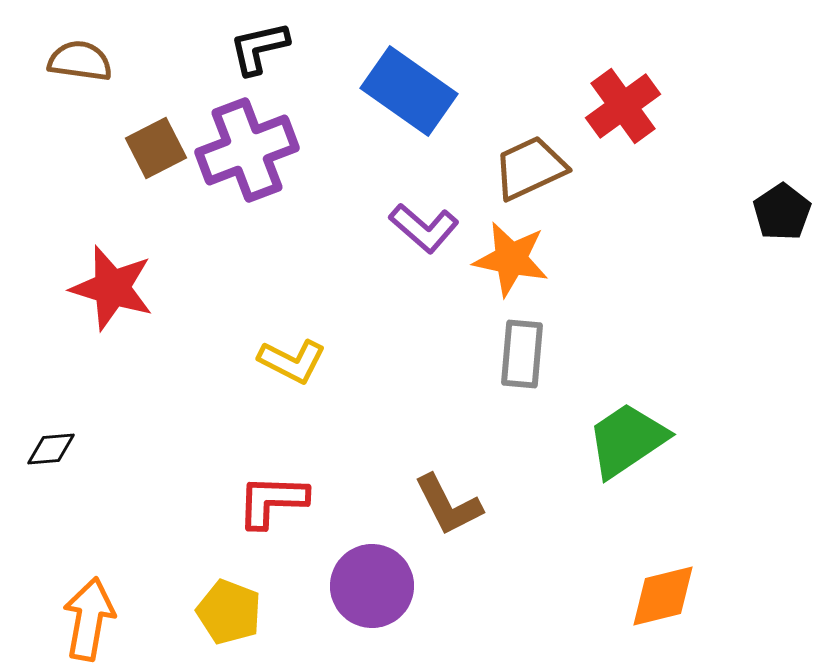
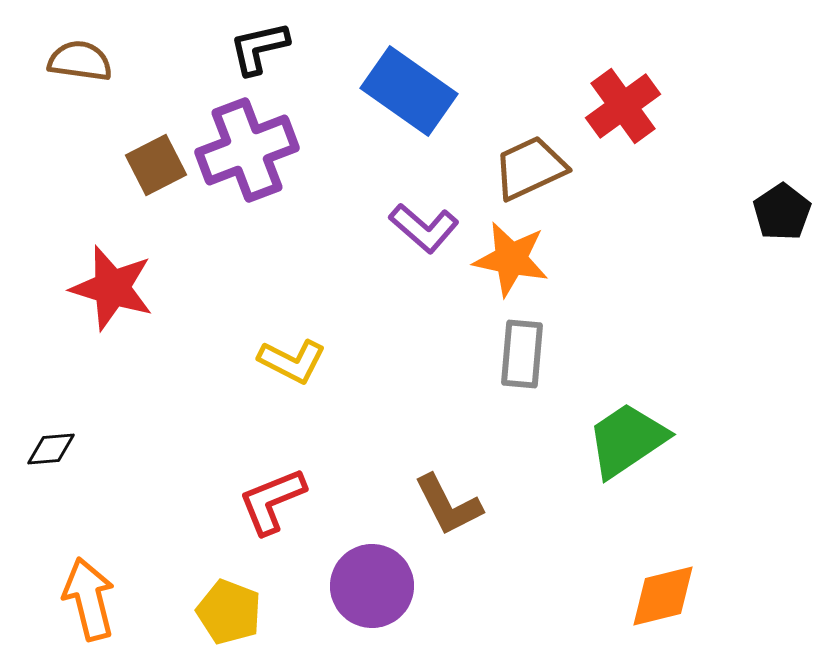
brown square: moved 17 px down
red L-shape: rotated 24 degrees counterclockwise
orange arrow: moved 20 px up; rotated 24 degrees counterclockwise
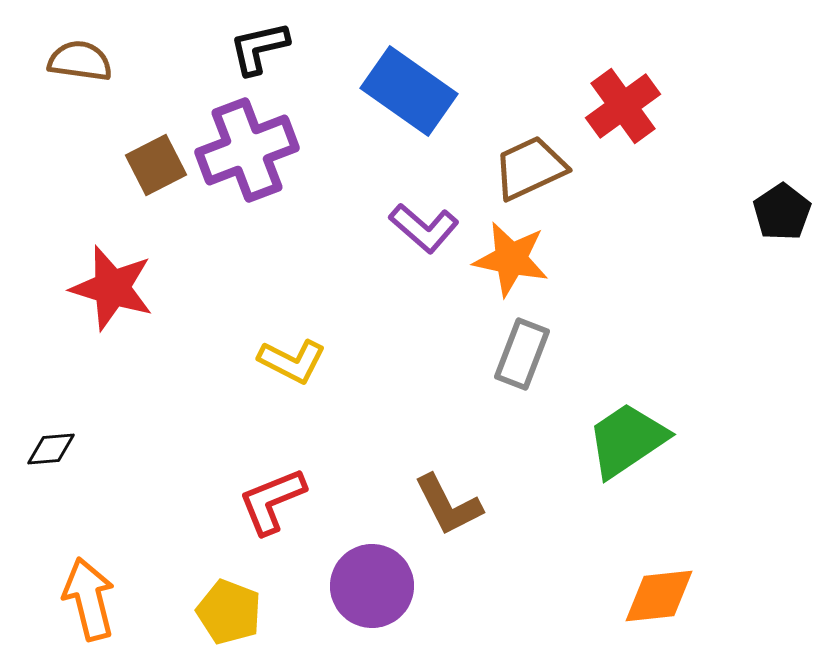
gray rectangle: rotated 16 degrees clockwise
orange diamond: moved 4 px left; rotated 8 degrees clockwise
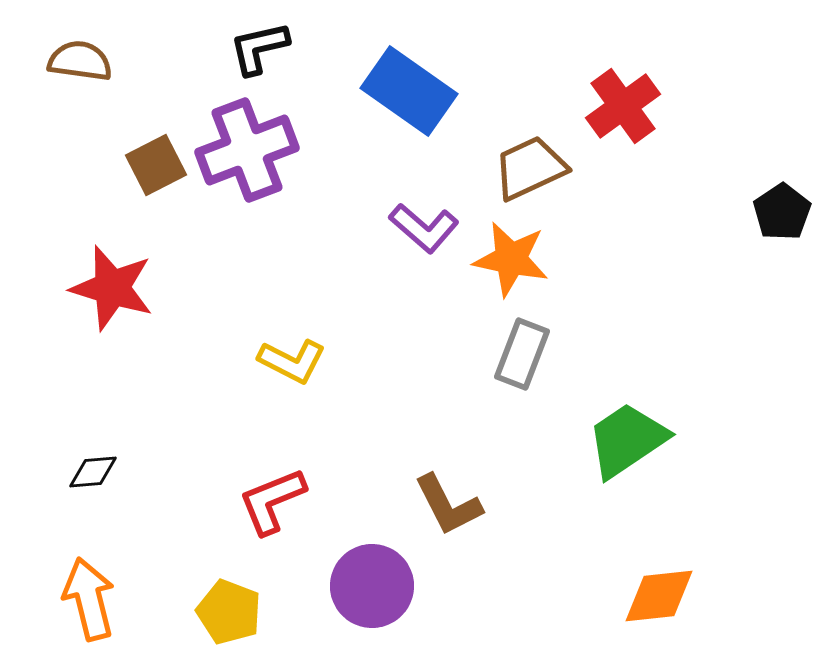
black diamond: moved 42 px right, 23 px down
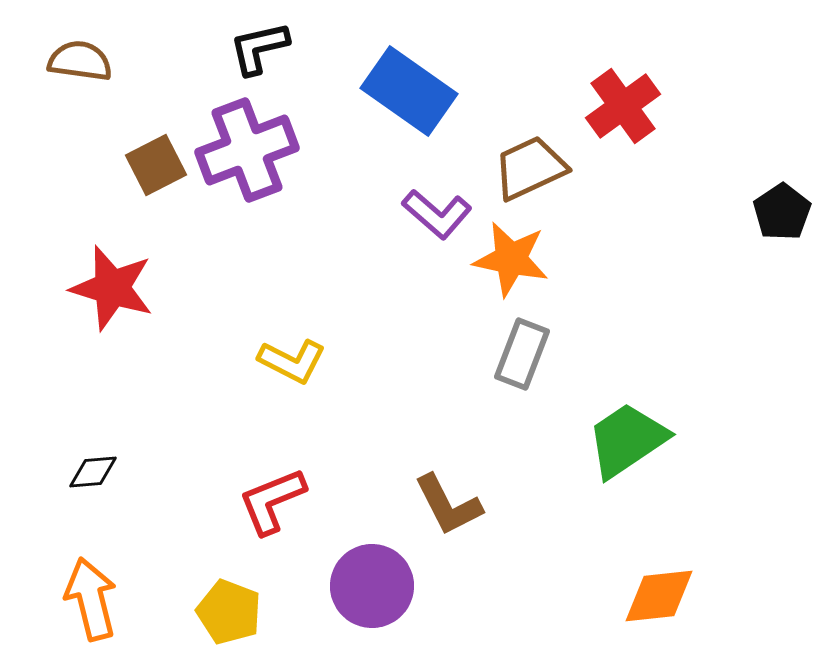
purple L-shape: moved 13 px right, 14 px up
orange arrow: moved 2 px right
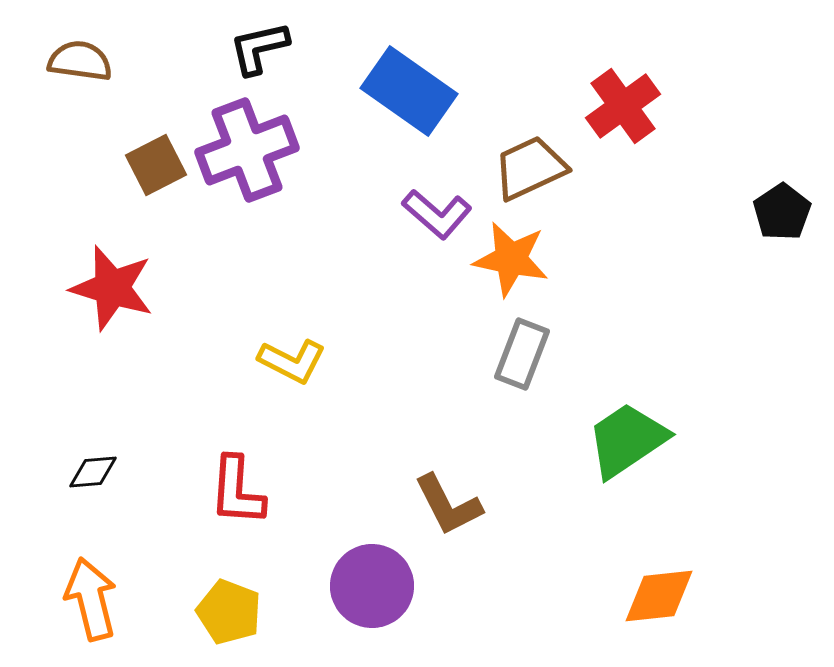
red L-shape: moved 35 px left, 10 px up; rotated 64 degrees counterclockwise
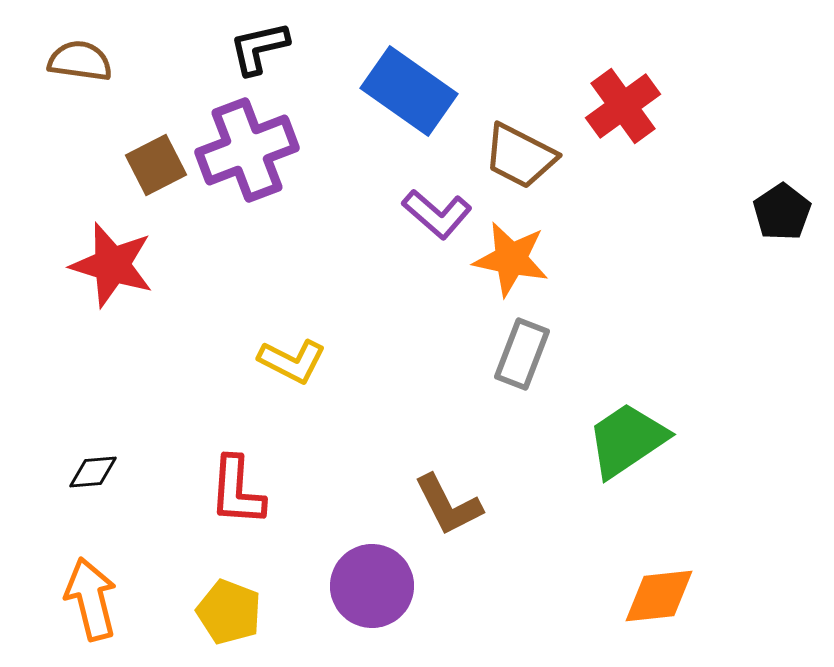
brown trapezoid: moved 10 px left, 12 px up; rotated 128 degrees counterclockwise
red star: moved 23 px up
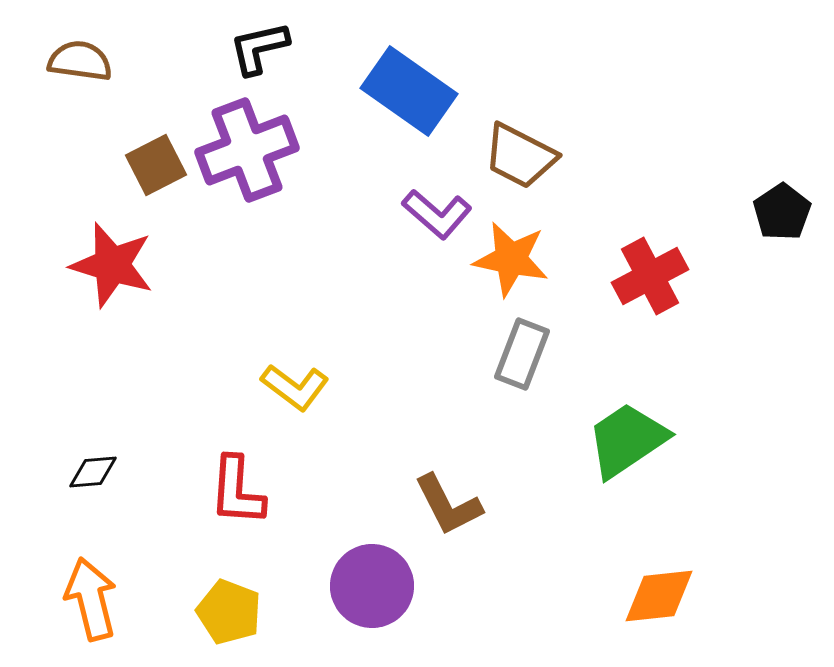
red cross: moved 27 px right, 170 px down; rotated 8 degrees clockwise
yellow L-shape: moved 3 px right, 26 px down; rotated 10 degrees clockwise
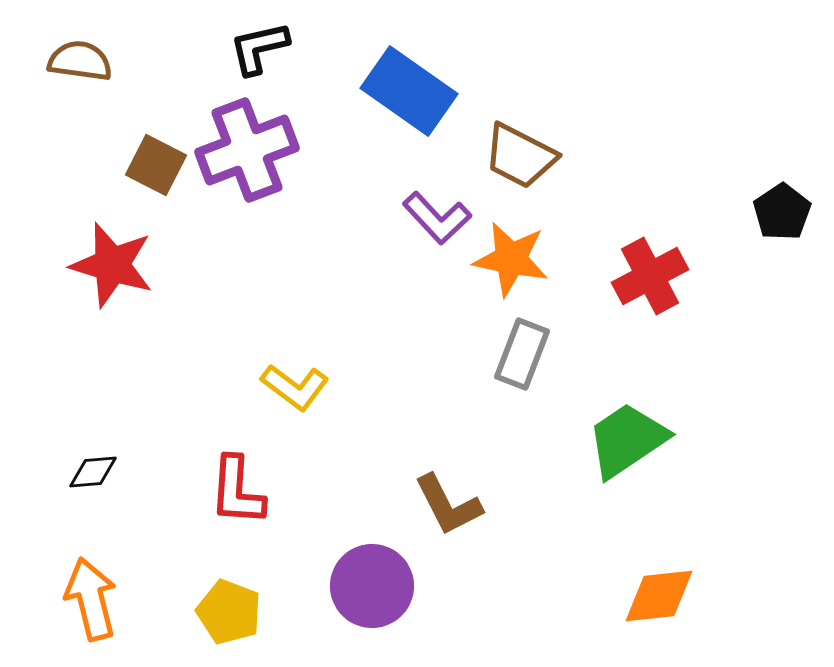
brown square: rotated 36 degrees counterclockwise
purple L-shape: moved 4 px down; rotated 6 degrees clockwise
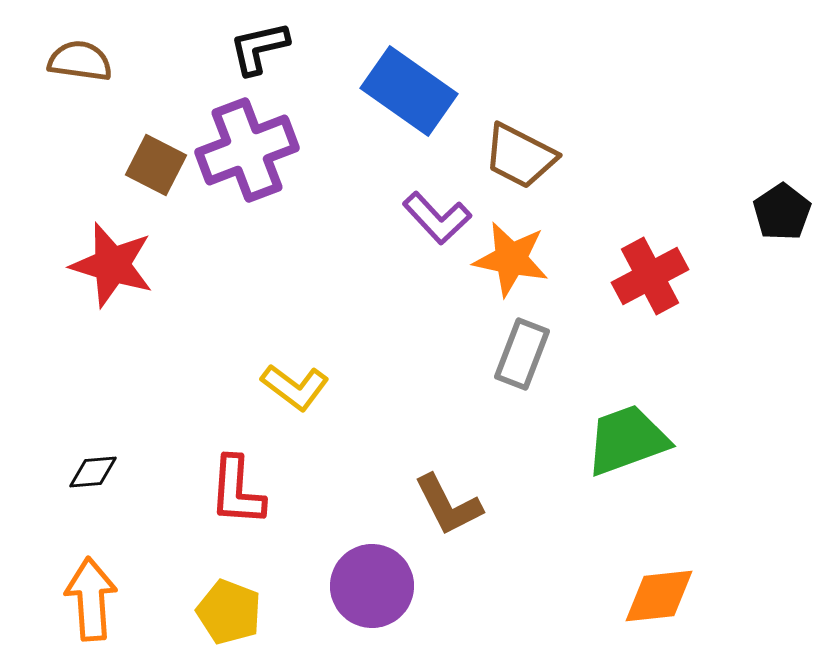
green trapezoid: rotated 14 degrees clockwise
orange arrow: rotated 10 degrees clockwise
